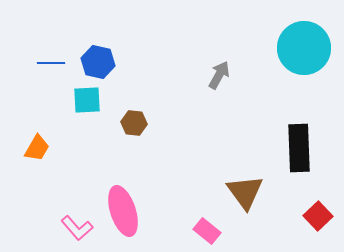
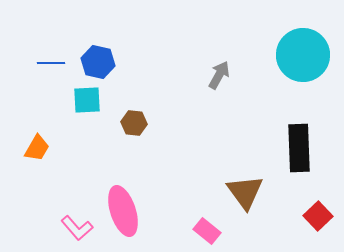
cyan circle: moved 1 px left, 7 px down
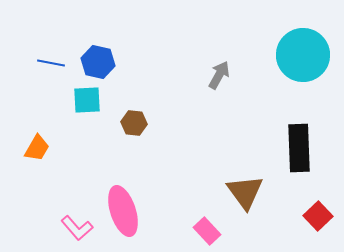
blue line: rotated 12 degrees clockwise
pink rectangle: rotated 8 degrees clockwise
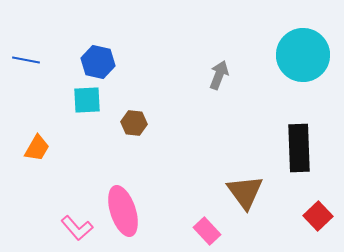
blue line: moved 25 px left, 3 px up
gray arrow: rotated 8 degrees counterclockwise
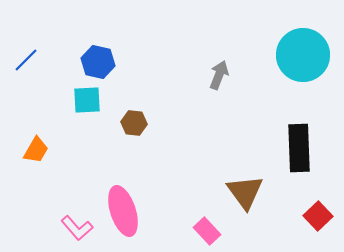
blue line: rotated 56 degrees counterclockwise
orange trapezoid: moved 1 px left, 2 px down
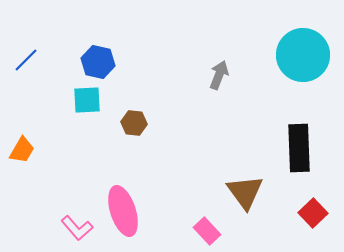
orange trapezoid: moved 14 px left
red square: moved 5 px left, 3 px up
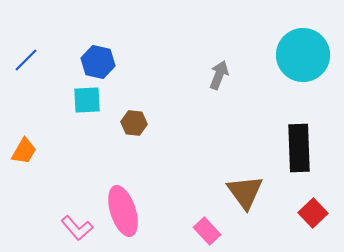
orange trapezoid: moved 2 px right, 1 px down
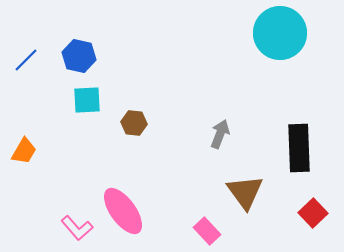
cyan circle: moved 23 px left, 22 px up
blue hexagon: moved 19 px left, 6 px up
gray arrow: moved 1 px right, 59 px down
pink ellipse: rotated 18 degrees counterclockwise
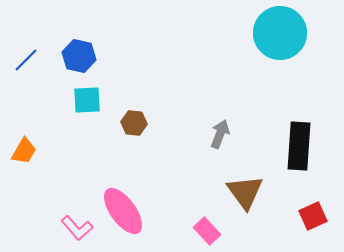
black rectangle: moved 2 px up; rotated 6 degrees clockwise
red square: moved 3 px down; rotated 20 degrees clockwise
